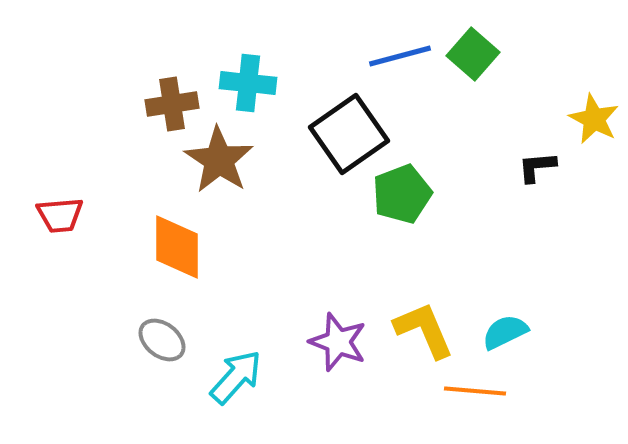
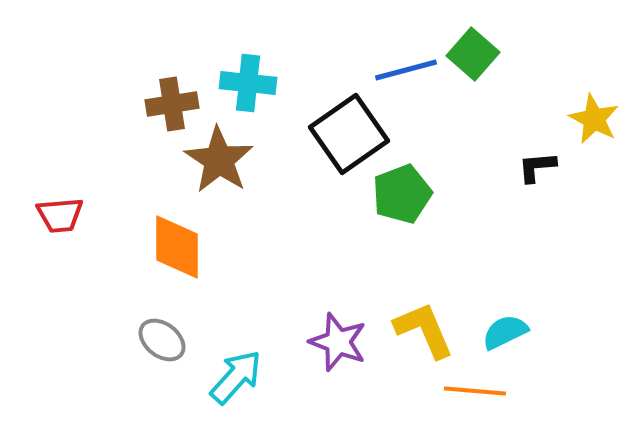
blue line: moved 6 px right, 14 px down
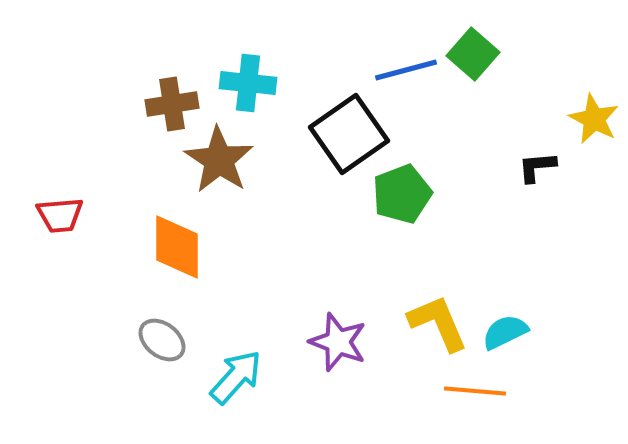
yellow L-shape: moved 14 px right, 7 px up
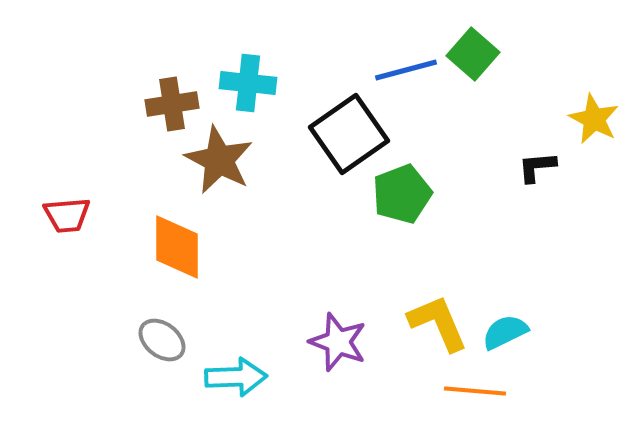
brown star: rotated 6 degrees counterclockwise
red trapezoid: moved 7 px right
cyan arrow: rotated 46 degrees clockwise
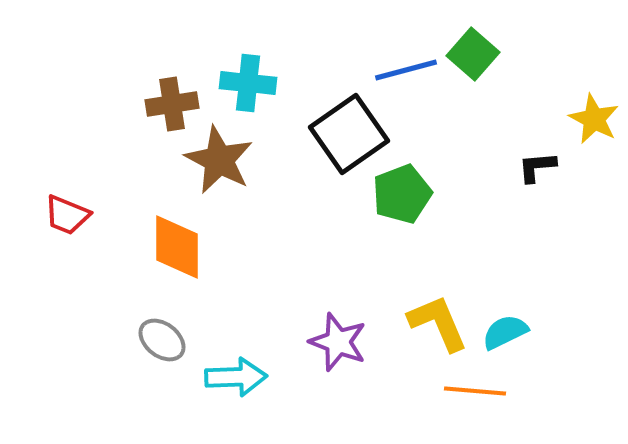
red trapezoid: rotated 27 degrees clockwise
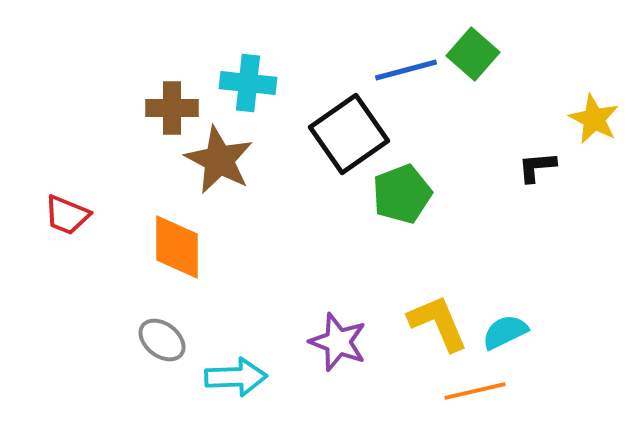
brown cross: moved 4 px down; rotated 9 degrees clockwise
orange line: rotated 18 degrees counterclockwise
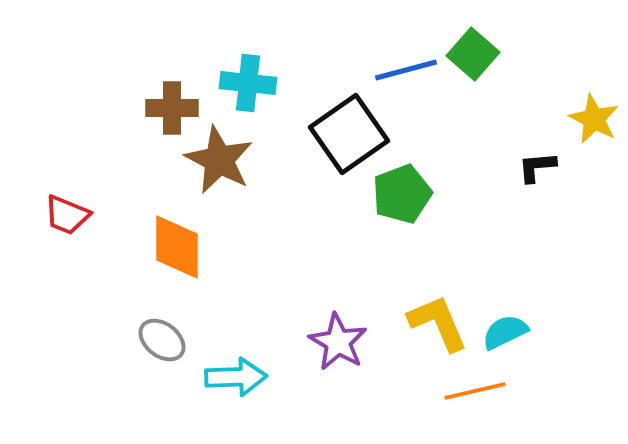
purple star: rotated 10 degrees clockwise
